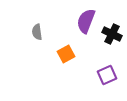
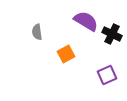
purple semicircle: rotated 100 degrees clockwise
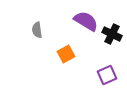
gray semicircle: moved 2 px up
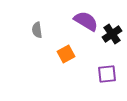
black cross: rotated 30 degrees clockwise
purple square: moved 1 px up; rotated 18 degrees clockwise
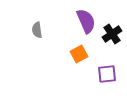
purple semicircle: rotated 35 degrees clockwise
orange square: moved 13 px right
